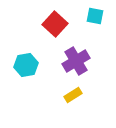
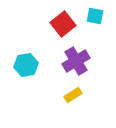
red square: moved 8 px right; rotated 10 degrees clockwise
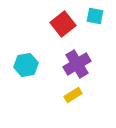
purple cross: moved 1 px right, 3 px down
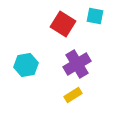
red square: rotated 20 degrees counterclockwise
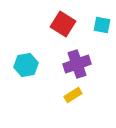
cyan square: moved 7 px right, 9 px down
purple cross: rotated 12 degrees clockwise
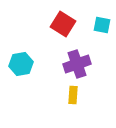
cyan hexagon: moved 5 px left, 1 px up
yellow rectangle: rotated 54 degrees counterclockwise
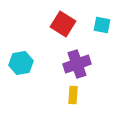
cyan hexagon: moved 1 px up
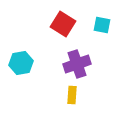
yellow rectangle: moved 1 px left
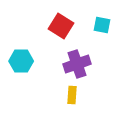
red square: moved 2 px left, 2 px down
cyan hexagon: moved 2 px up; rotated 10 degrees clockwise
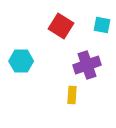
purple cross: moved 10 px right, 1 px down
